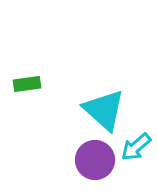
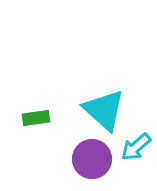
green rectangle: moved 9 px right, 34 px down
purple circle: moved 3 px left, 1 px up
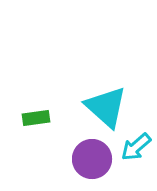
cyan triangle: moved 2 px right, 3 px up
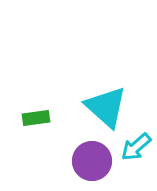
purple circle: moved 2 px down
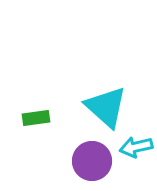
cyan arrow: rotated 28 degrees clockwise
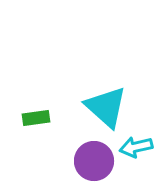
purple circle: moved 2 px right
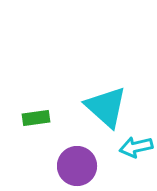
purple circle: moved 17 px left, 5 px down
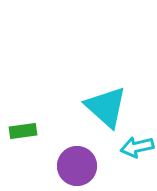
green rectangle: moved 13 px left, 13 px down
cyan arrow: moved 1 px right
